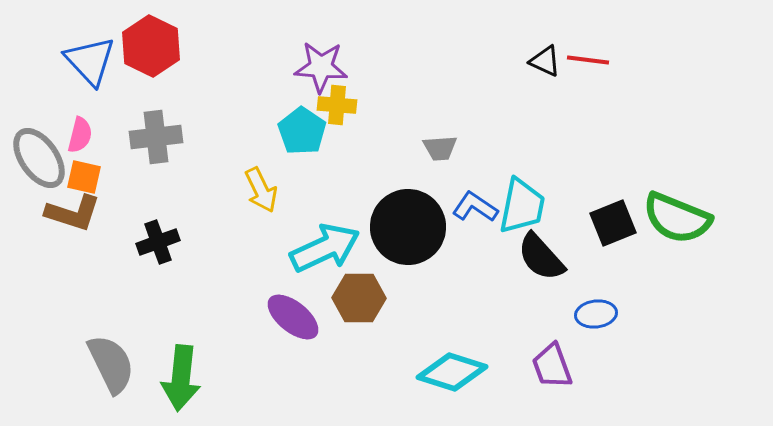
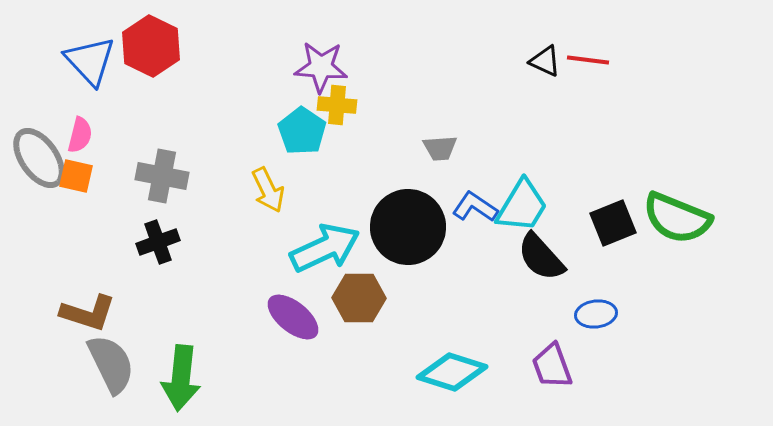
gray cross: moved 6 px right, 39 px down; rotated 18 degrees clockwise
orange square: moved 8 px left, 1 px up
yellow arrow: moved 7 px right
cyan trapezoid: rotated 20 degrees clockwise
brown L-shape: moved 15 px right, 100 px down
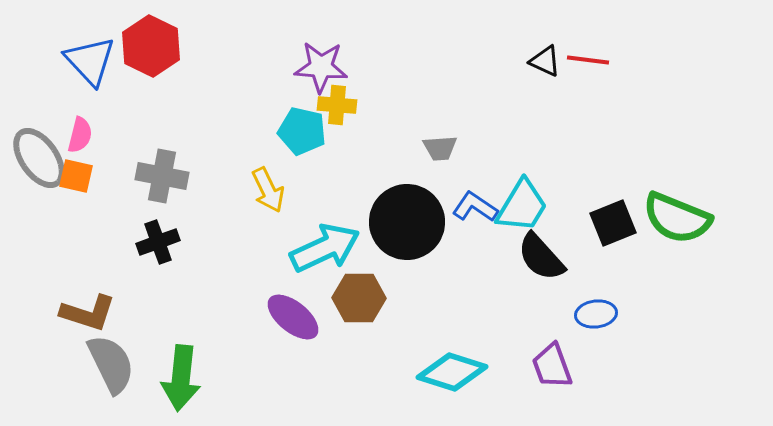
cyan pentagon: rotated 21 degrees counterclockwise
black circle: moved 1 px left, 5 px up
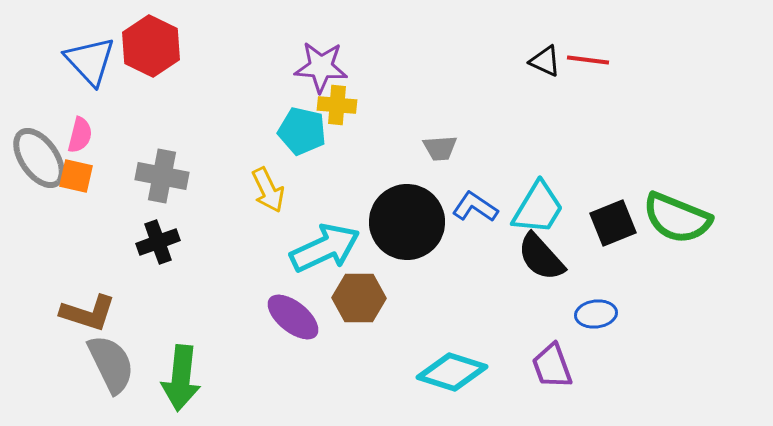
cyan trapezoid: moved 16 px right, 2 px down
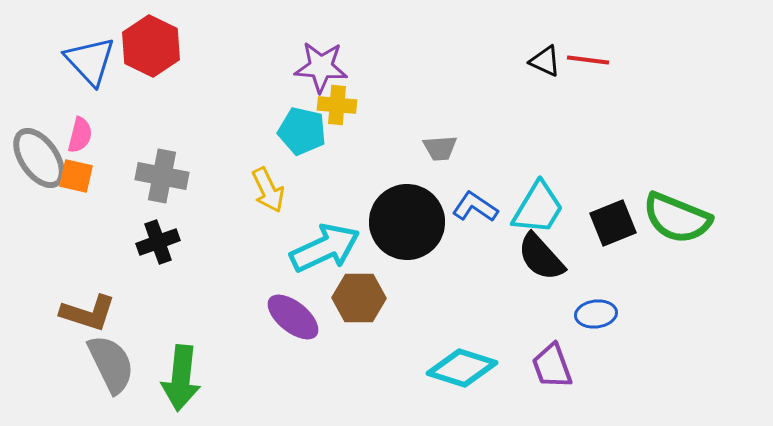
cyan diamond: moved 10 px right, 4 px up
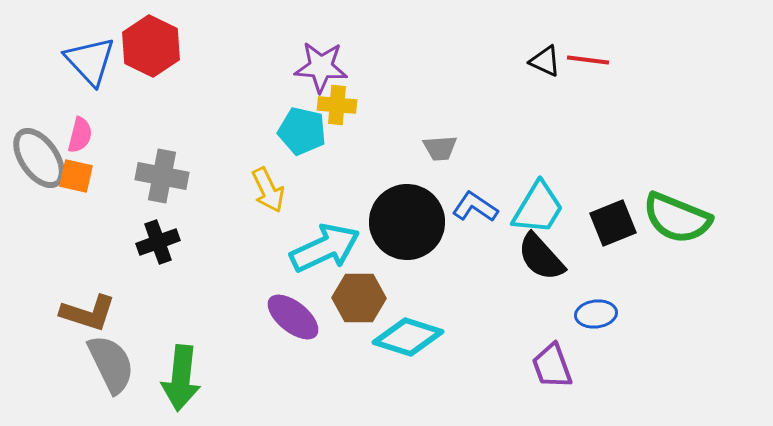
cyan diamond: moved 54 px left, 31 px up
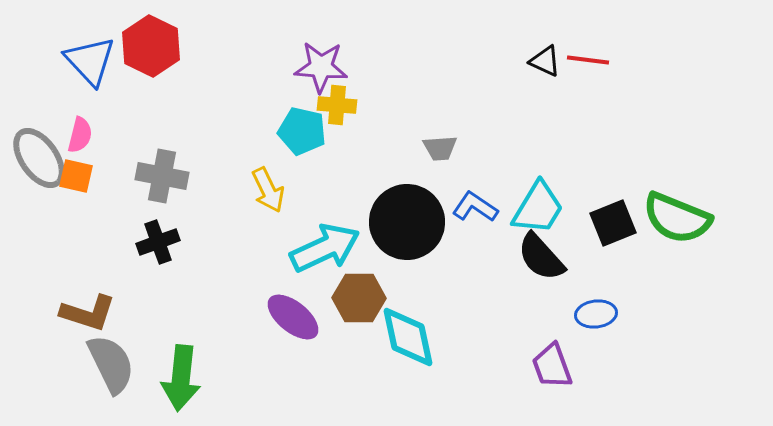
cyan diamond: rotated 60 degrees clockwise
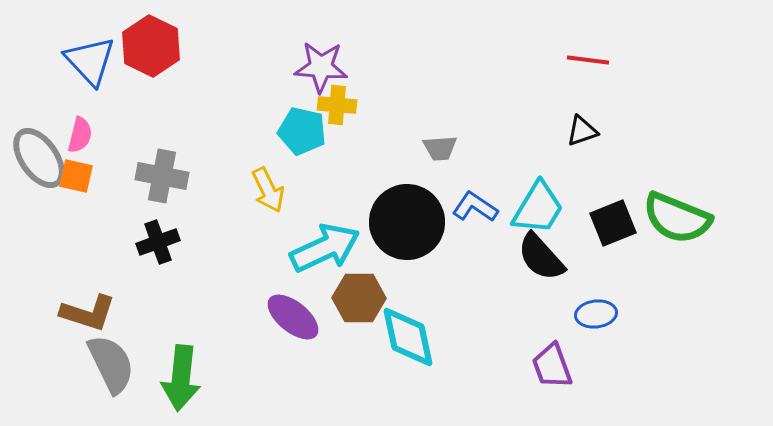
black triangle: moved 37 px right, 70 px down; rotated 44 degrees counterclockwise
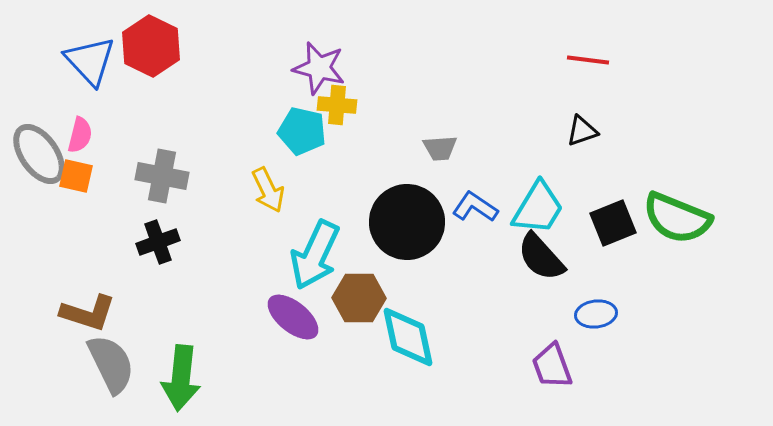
purple star: moved 2 px left, 1 px down; rotated 10 degrees clockwise
gray ellipse: moved 4 px up
cyan arrow: moved 10 px left, 7 px down; rotated 140 degrees clockwise
